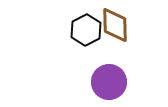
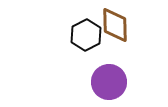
black hexagon: moved 5 px down
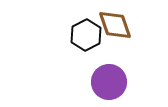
brown diamond: rotated 18 degrees counterclockwise
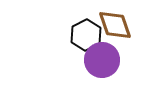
purple circle: moved 7 px left, 22 px up
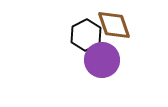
brown diamond: moved 1 px left
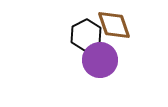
purple circle: moved 2 px left
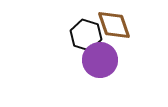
black hexagon: rotated 16 degrees counterclockwise
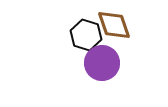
purple circle: moved 2 px right, 3 px down
